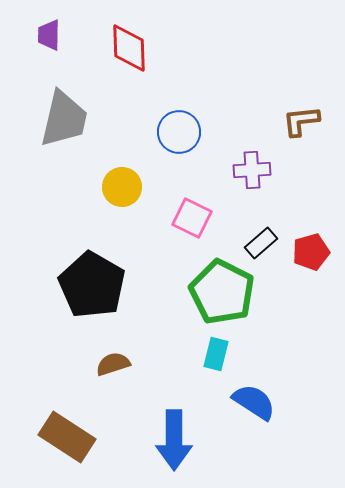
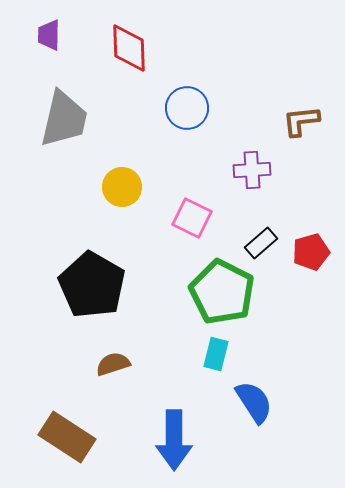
blue circle: moved 8 px right, 24 px up
blue semicircle: rotated 24 degrees clockwise
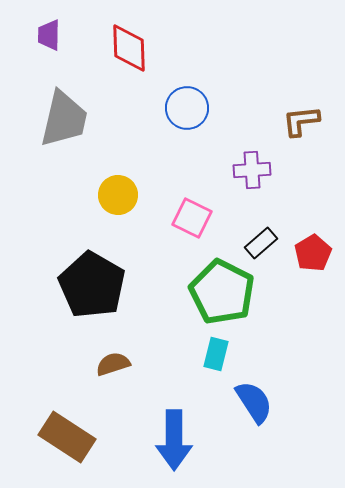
yellow circle: moved 4 px left, 8 px down
red pentagon: moved 2 px right, 1 px down; rotated 15 degrees counterclockwise
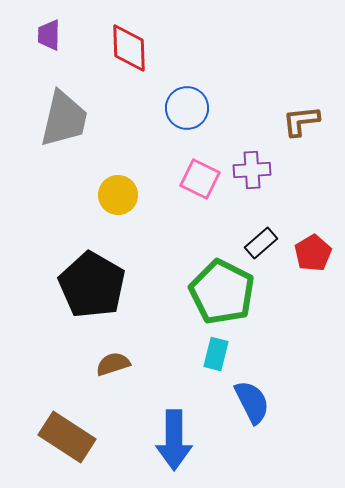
pink square: moved 8 px right, 39 px up
blue semicircle: moved 2 px left; rotated 6 degrees clockwise
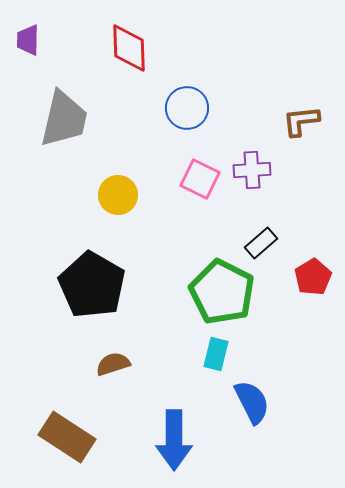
purple trapezoid: moved 21 px left, 5 px down
red pentagon: moved 24 px down
